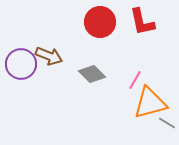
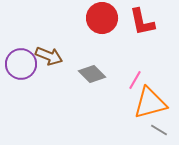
red circle: moved 2 px right, 4 px up
gray line: moved 8 px left, 7 px down
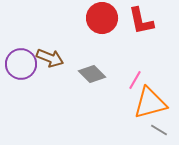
red L-shape: moved 1 px left, 1 px up
brown arrow: moved 1 px right, 2 px down
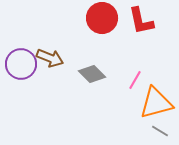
orange triangle: moved 6 px right
gray line: moved 1 px right, 1 px down
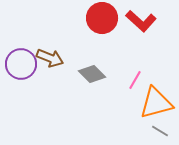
red L-shape: rotated 36 degrees counterclockwise
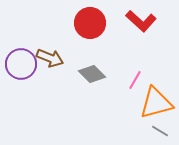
red circle: moved 12 px left, 5 px down
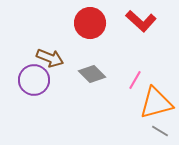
purple circle: moved 13 px right, 16 px down
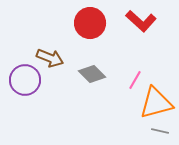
purple circle: moved 9 px left
gray line: rotated 18 degrees counterclockwise
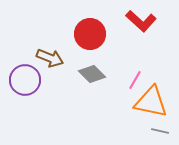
red circle: moved 11 px down
orange triangle: moved 5 px left, 1 px up; rotated 27 degrees clockwise
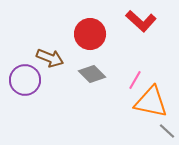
gray line: moved 7 px right; rotated 30 degrees clockwise
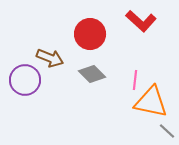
pink line: rotated 24 degrees counterclockwise
